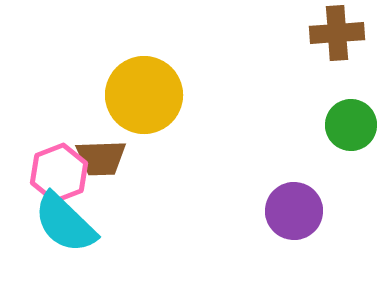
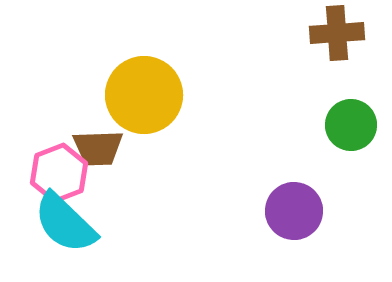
brown trapezoid: moved 3 px left, 10 px up
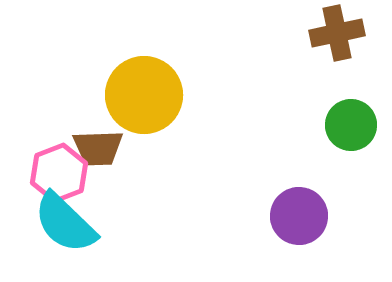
brown cross: rotated 8 degrees counterclockwise
purple circle: moved 5 px right, 5 px down
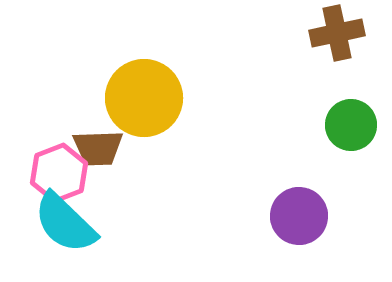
yellow circle: moved 3 px down
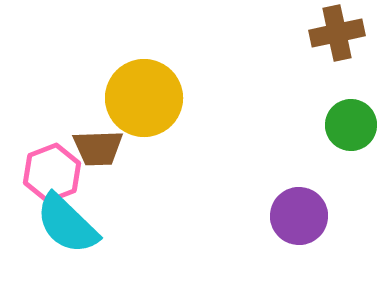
pink hexagon: moved 7 px left
cyan semicircle: moved 2 px right, 1 px down
